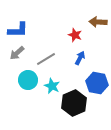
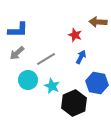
blue arrow: moved 1 px right, 1 px up
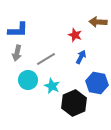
gray arrow: rotated 35 degrees counterclockwise
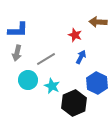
blue hexagon: rotated 15 degrees clockwise
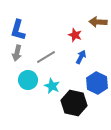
blue L-shape: rotated 105 degrees clockwise
gray line: moved 2 px up
black hexagon: rotated 25 degrees counterclockwise
